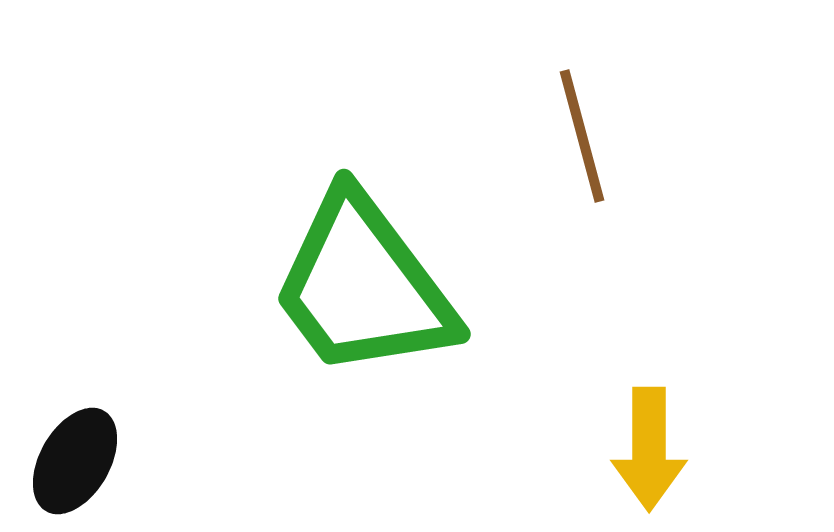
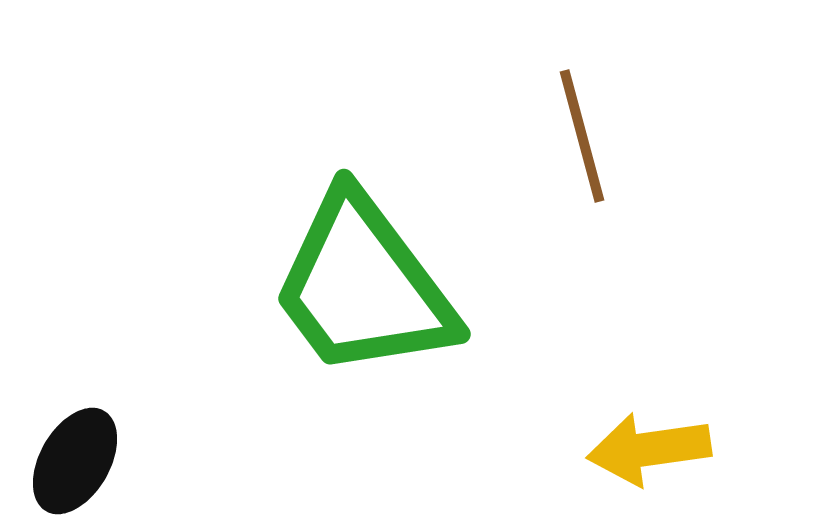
yellow arrow: rotated 82 degrees clockwise
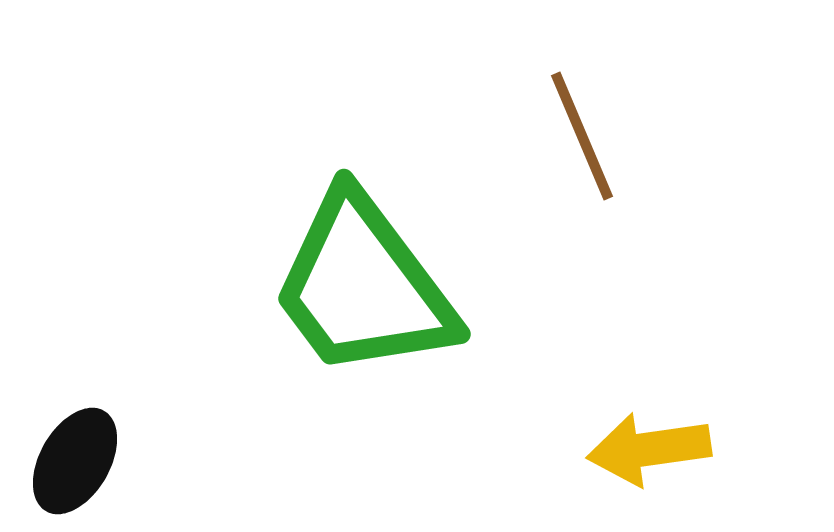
brown line: rotated 8 degrees counterclockwise
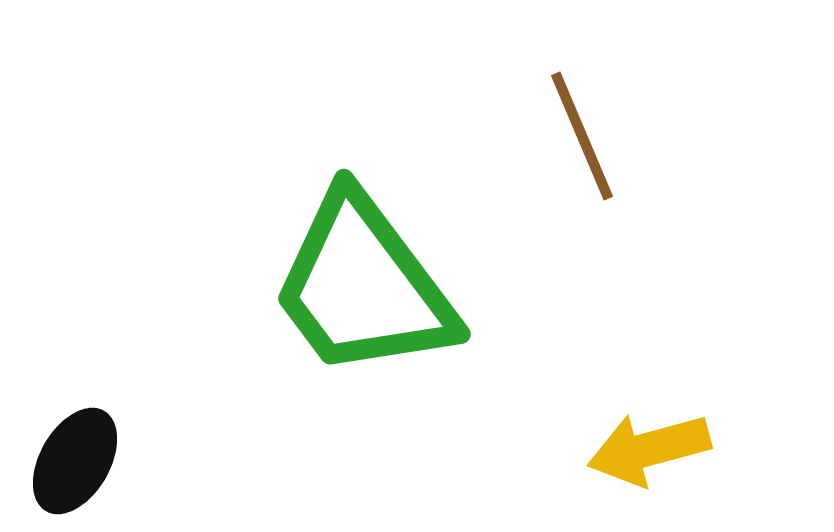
yellow arrow: rotated 7 degrees counterclockwise
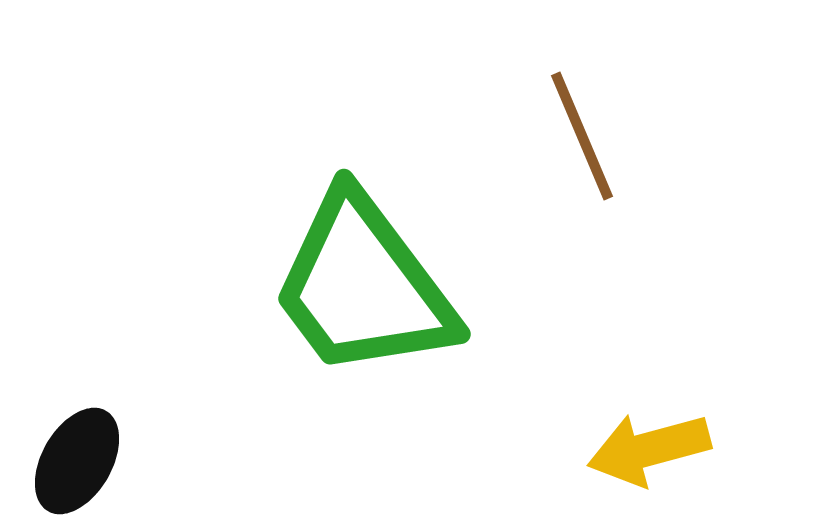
black ellipse: moved 2 px right
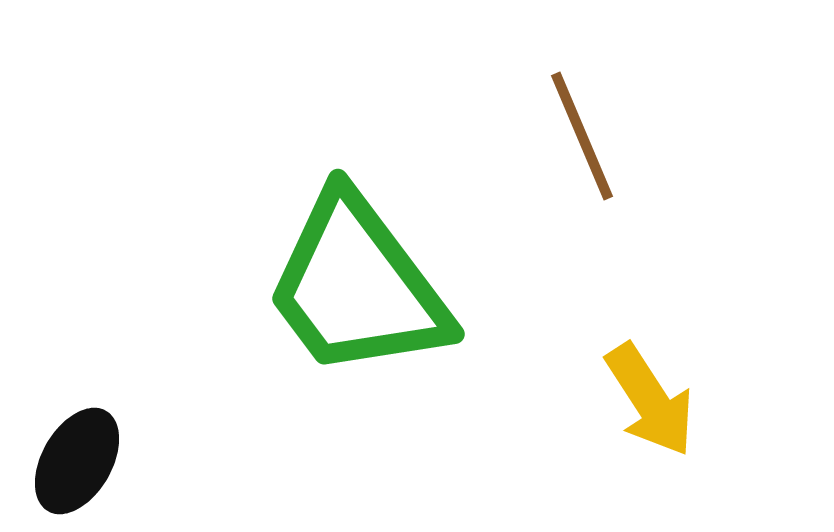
green trapezoid: moved 6 px left
yellow arrow: moved 1 px right, 49 px up; rotated 108 degrees counterclockwise
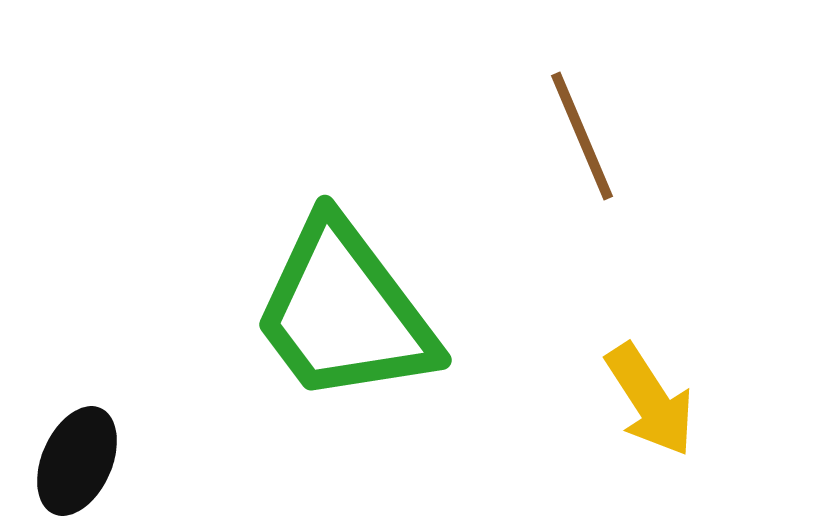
green trapezoid: moved 13 px left, 26 px down
black ellipse: rotated 6 degrees counterclockwise
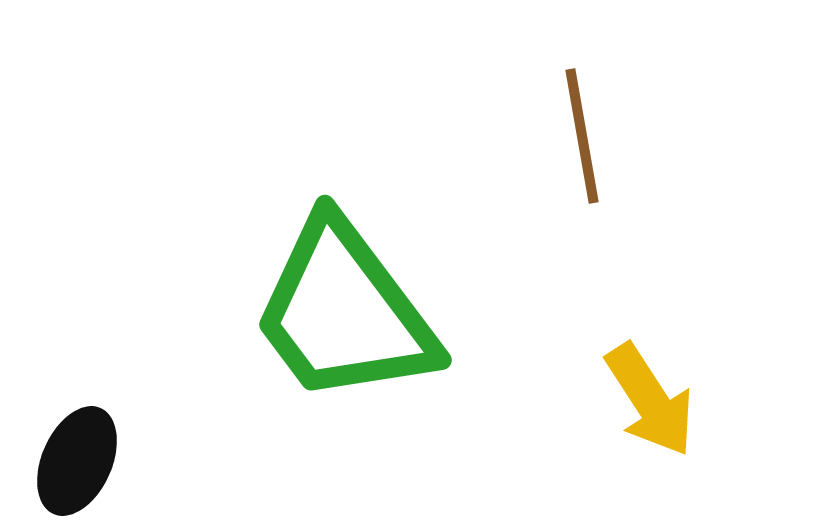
brown line: rotated 13 degrees clockwise
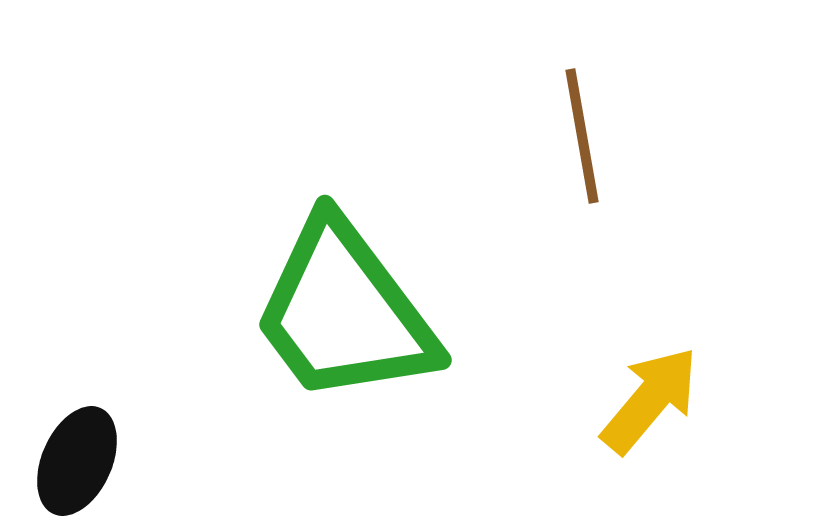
yellow arrow: rotated 107 degrees counterclockwise
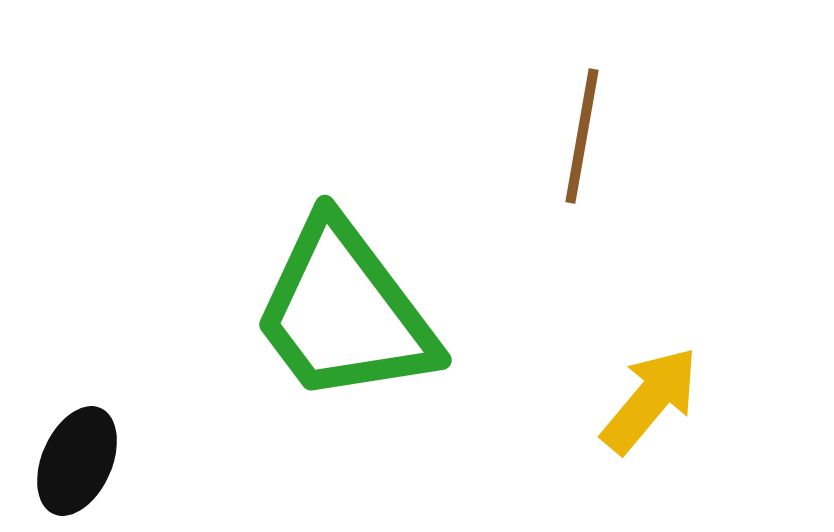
brown line: rotated 20 degrees clockwise
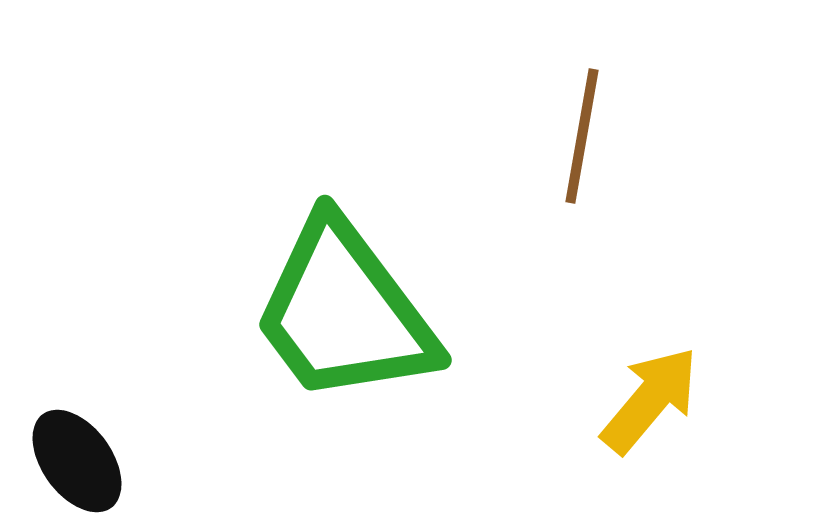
black ellipse: rotated 60 degrees counterclockwise
